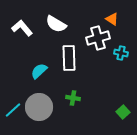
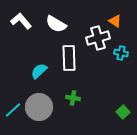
orange triangle: moved 3 px right, 2 px down
white L-shape: moved 1 px left, 7 px up
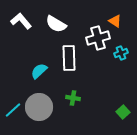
cyan cross: rotated 32 degrees counterclockwise
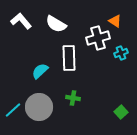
cyan semicircle: moved 1 px right
green square: moved 2 px left
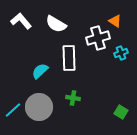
green square: rotated 16 degrees counterclockwise
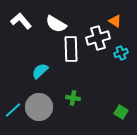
white rectangle: moved 2 px right, 9 px up
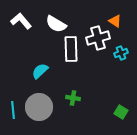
cyan line: rotated 54 degrees counterclockwise
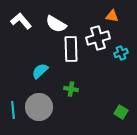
orange triangle: moved 3 px left, 5 px up; rotated 24 degrees counterclockwise
green cross: moved 2 px left, 9 px up
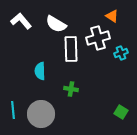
orange triangle: rotated 24 degrees clockwise
cyan semicircle: rotated 48 degrees counterclockwise
gray circle: moved 2 px right, 7 px down
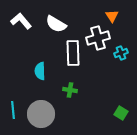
orange triangle: rotated 24 degrees clockwise
white rectangle: moved 2 px right, 4 px down
green cross: moved 1 px left, 1 px down
green square: moved 1 px down
